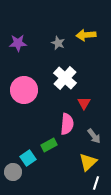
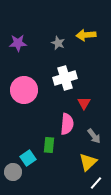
white cross: rotated 30 degrees clockwise
green rectangle: rotated 56 degrees counterclockwise
white line: rotated 24 degrees clockwise
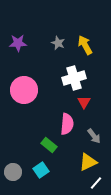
yellow arrow: moved 1 px left, 10 px down; rotated 66 degrees clockwise
white cross: moved 9 px right
red triangle: moved 1 px up
green rectangle: rotated 56 degrees counterclockwise
cyan square: moved 13 px right, 12 px down
yellow triangle: rotated 18 degrees clockwise
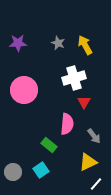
white line: moved 1 px down
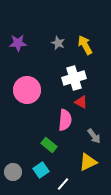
pink circle: moved 3 px right
red triangle: moved 3 px left; rotated 32 degrees counterclockwise
pink semicircle: moved 2 px left, 4 px up
white line: moved 33 px left
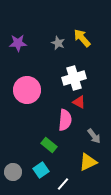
yellow arrow: moved 3 px left, 7 px up; rotated 12 degrees counterclockwise
red triangle: moved 2 px left
